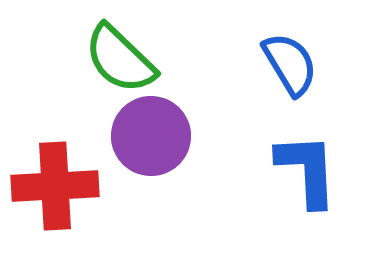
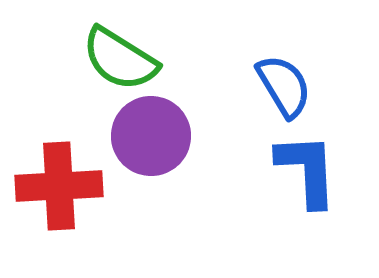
green semicircle: rotated 12 degrees counterclockwise
blue semicircle: moved 6 px left, 22 px down
red cross: moved 4 px right
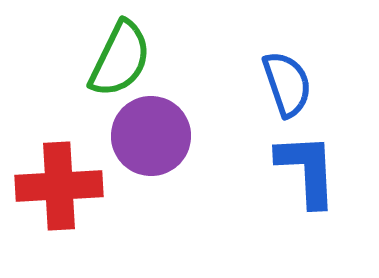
green semicircle: rotated 96 degrees counterclockwise
blue semicircle: moved 3 px right, 2 px up; rotated 12 degrees clockwise
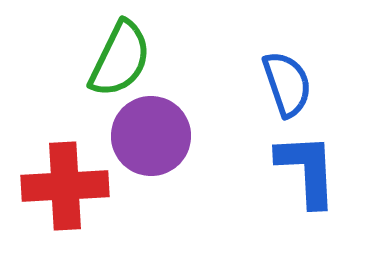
red cross: moved 6 px right
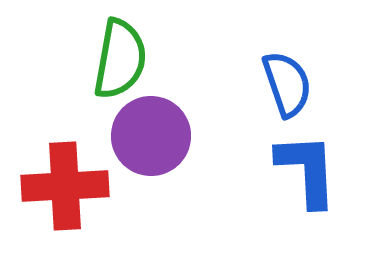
green semicircle: rotated 16 degrees counterclockwise
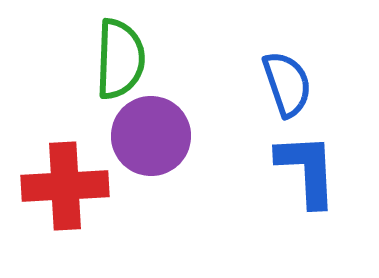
green semicircle: rotated 8 degrees counterclockwise
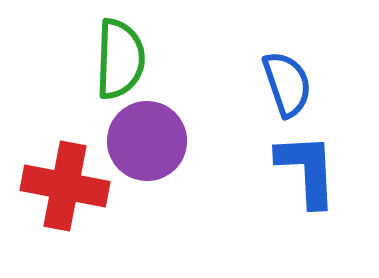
purple circle: moved 4 px left, 5 px down
red cross: rotated 14 degrees clockwise
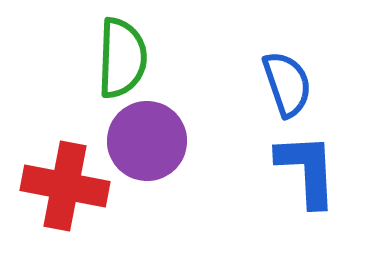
green semicircle: moved 2 px right, 1 px up
